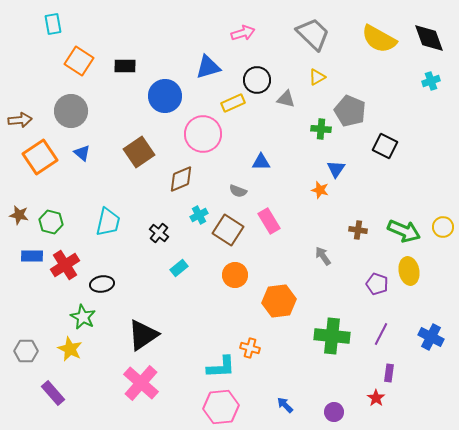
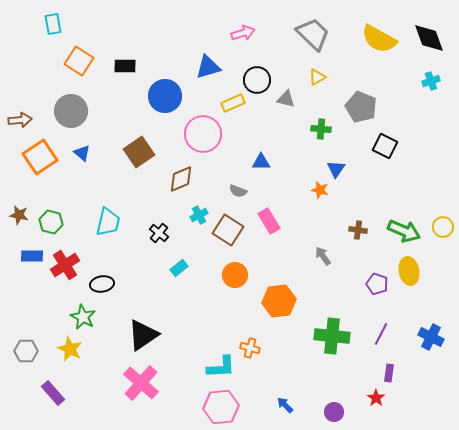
gray pentagon at (350, 111): moved 11 px right, 4 px up
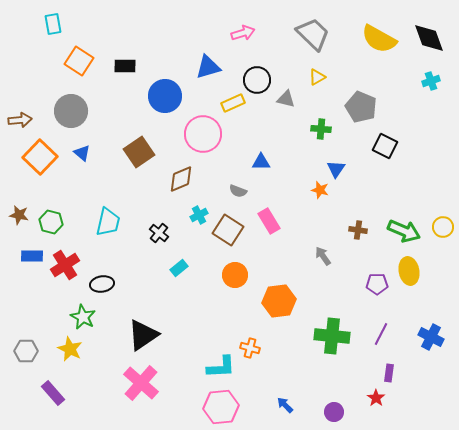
orange square at (40, 157): rotated 12 degrees counterclockwise
purple pentagon at (377, 284): rotated 20 degrees counterclockwise
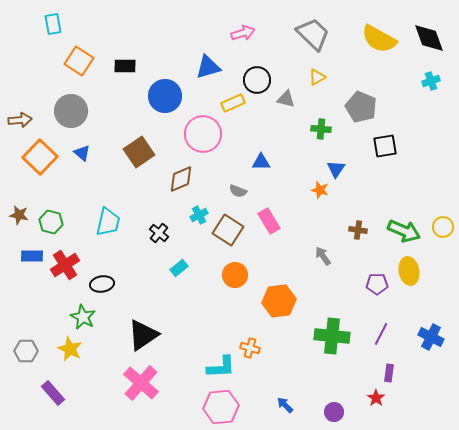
black square at (385, 146): rotated 35 degrees counterclockwise
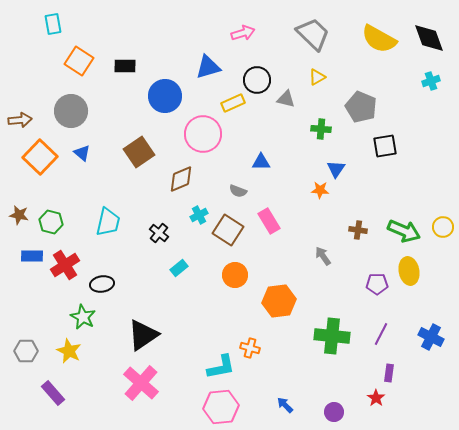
orange star at (320, 190): rotated 12 degrees counterclockwise
yellow star at (70, 349): moved 1 px left, 2 px down
cyan L-shape at (221, 367): rotated 8 degrees counterclockwise
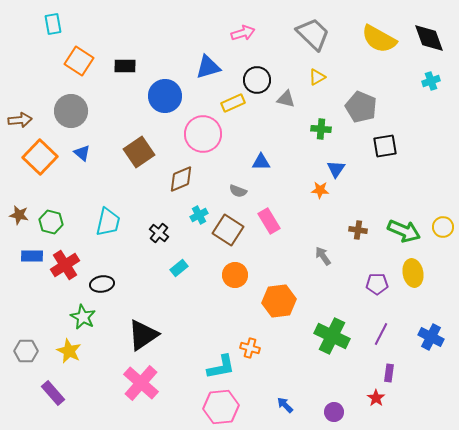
yellow ellipse at (409, 271): moved 4 px right, 2 px down
green cross at (332, 336): rotated 20 degrees clockwise
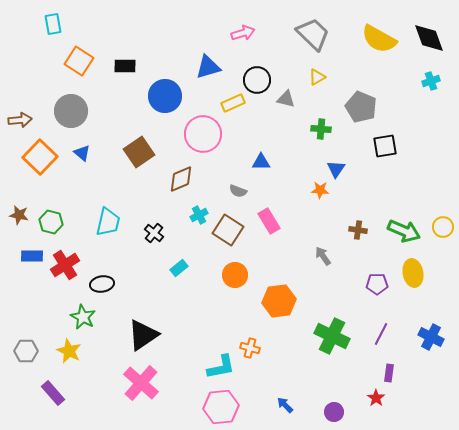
black cross at (159, 233): moved 5 px left
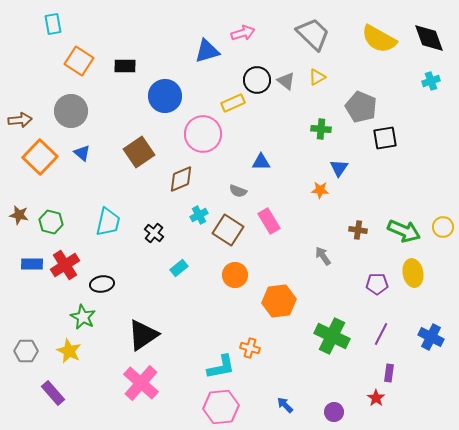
blue triangle at (208, 67): moved 1 px left, 16 px up
gray triangle at (286, 99): moved 18 px up; rotated 24 degrees clockwise
black square at (385, 146): moved 8 px up
blue triangle at (336, 169): moved 3 px right, 1 px up
blue rectangle at (32, 256): moved 8 px down
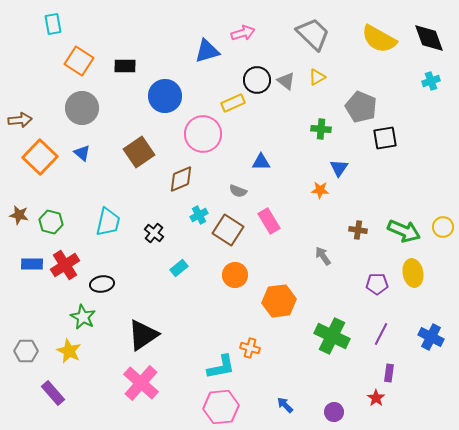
gray circle at (71, 111): moved 11 px right, 3 px up
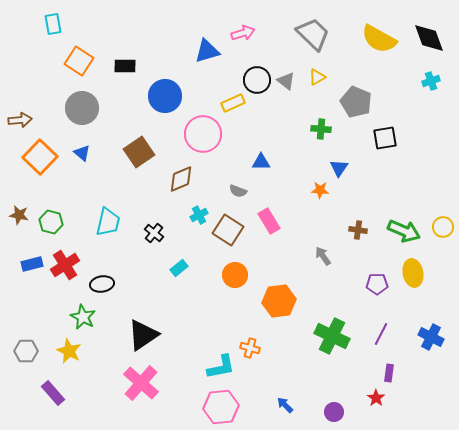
gray pentagon at (361, 107): moved 5 px left, 5 px up
blue rectangle at (32, 264): rotated 15 degrees counterclockwise
